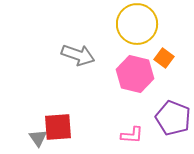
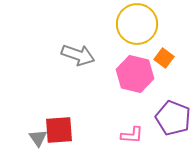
red square: moved 1 px right, 3 px down
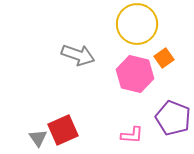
orange square: rotated 18 degrees clockwise
red square: moved 4 px right; rotated 20 degrees counterclockwise
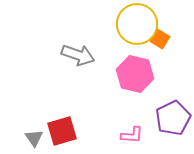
orange square: moved 4 px left, 19 px up; rotated 24 degrees counterclockwise
purple pentagon: rotated 24 degrees clockwise
red square: moved 1 px left, 1 px down; rotated 8 degrees clockwise
gray triangle: moved 4 px left
